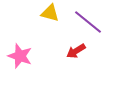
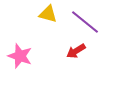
yellow triangle: moved 2 px left, 1 px down
purple line: moved 3 px left
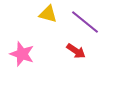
red arrow: rotated 114 degrees counterclockwise
pink star: moved 2 px right, 2 px up
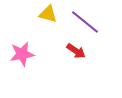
pink star: rotated 30 degrees counterclockwise
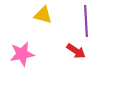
yellow triangle: moved 5 px left, 1 px down
purple line: moved 1 px right, 1 px up; rotated 48 degrees clockwise
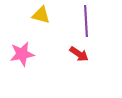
yellow triangle: moved 2 px left
red arrow: moved 3 px right, 3 px down
